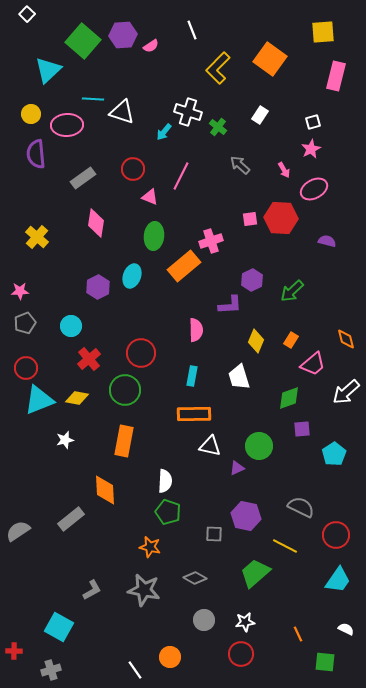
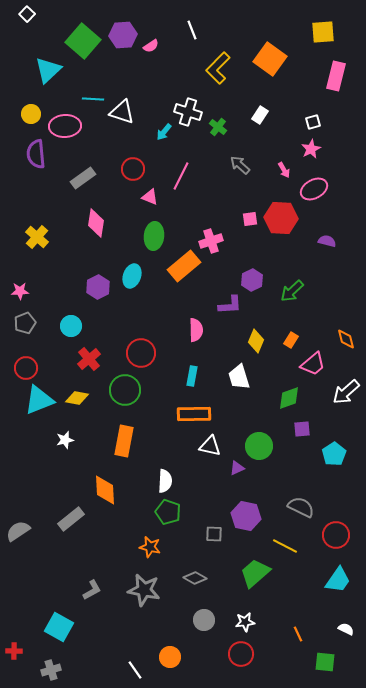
pink ellipse at (67, 125): moved 2 px left, 1 px down
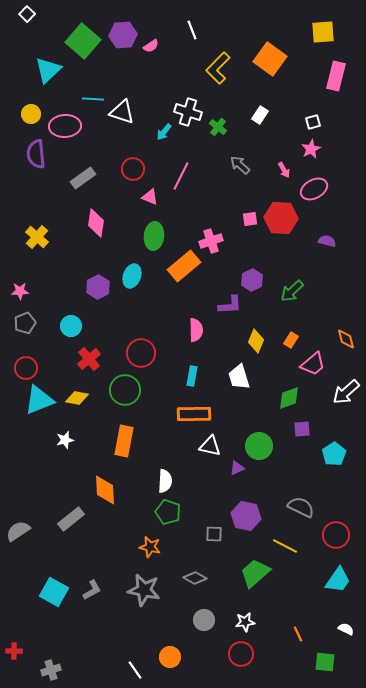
cyan square at (59, 627): moved 5 px left, 35 px up
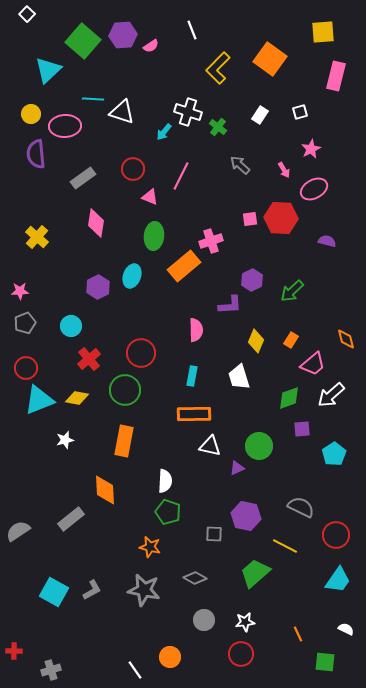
white square at (313, 122): moved 13 px left, 10 px up
white arrow at (346, 392): moved 15 px left, 3 px down
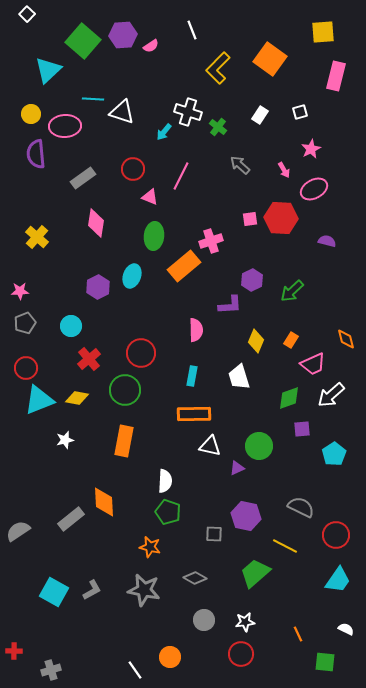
pink trapezoid at (313, 364): rotated 16 degrees clockwise
orange diamond at (105, 490): moved 1 px left, 12 px down
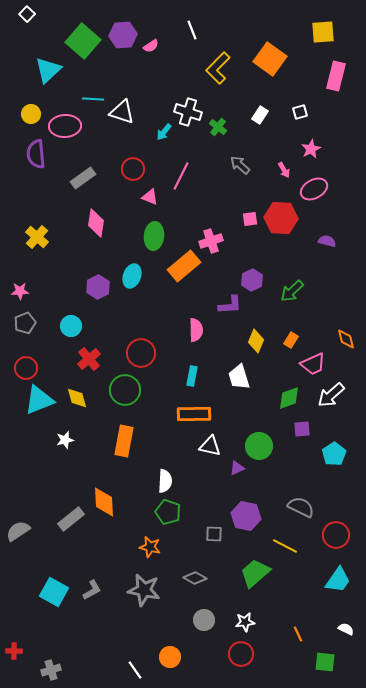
yellow diamond at (77, 398): rotated 65 degrees clockwise
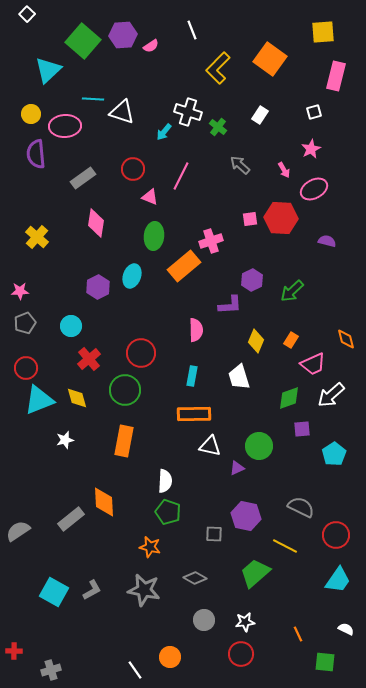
white square at (300, 112): moved 14 px right
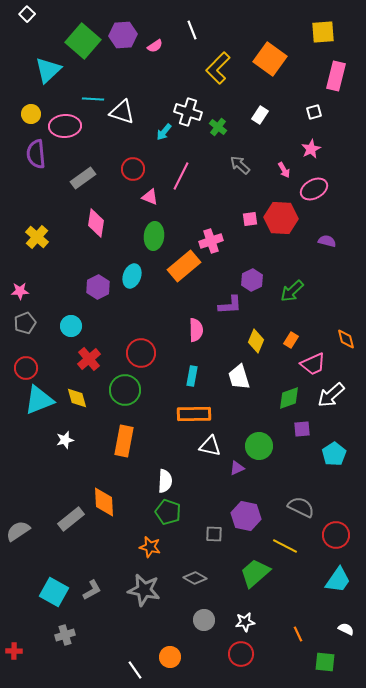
pink semicircle at (151, 46): moved 4 px right
gray cross at (51, 670): moved 14 px right, 35 px up
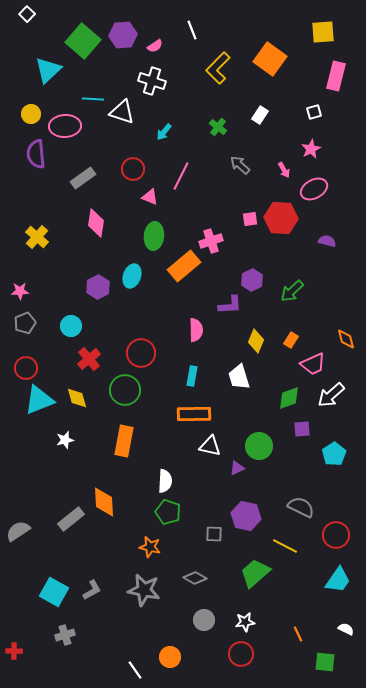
white cross at (188, 112): moved 36 px left, 31 px up
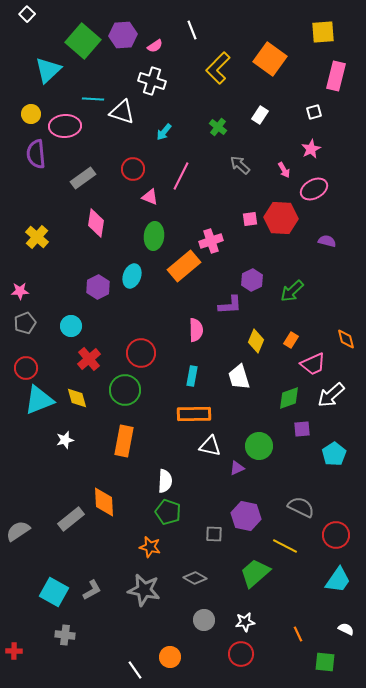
gray cross at (65, 635): rotated 24 degrees clockwise
